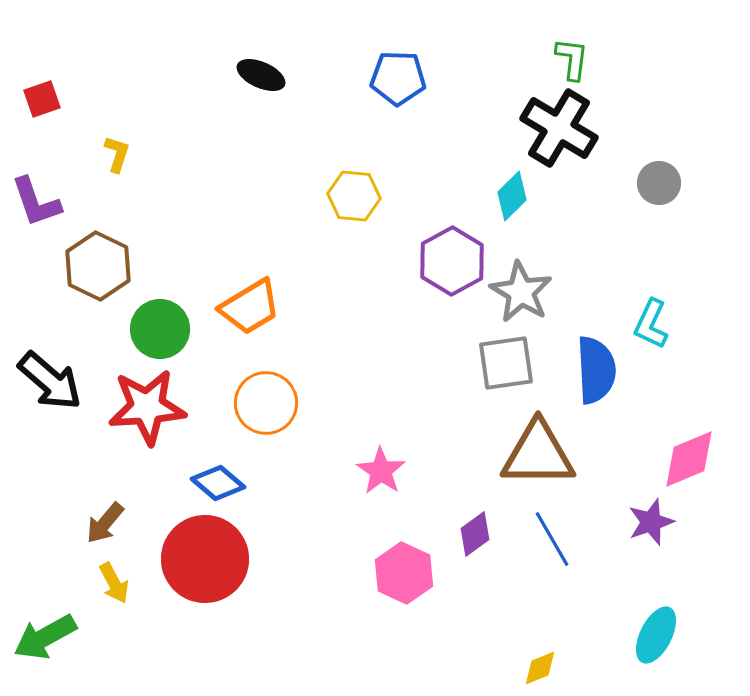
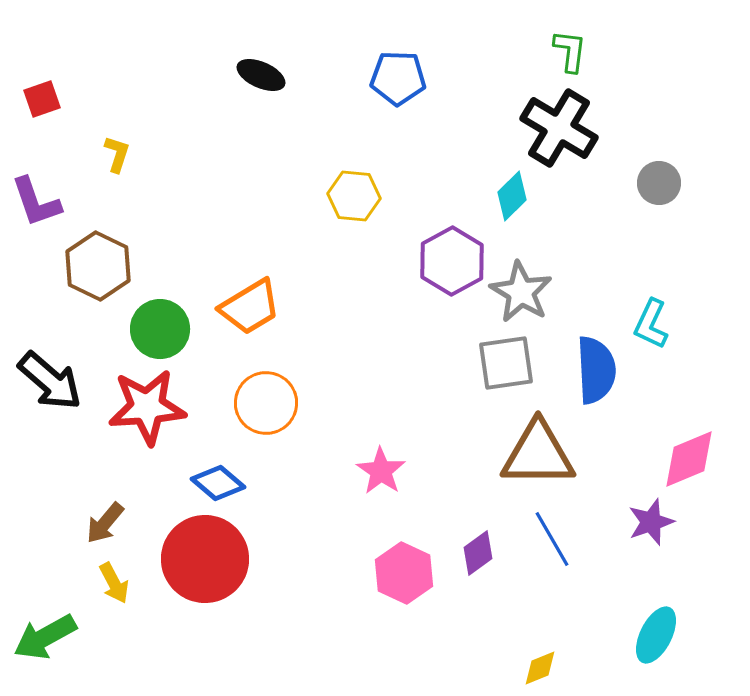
green L-shape: moved 2 px left, 8 px up
purple diamond: moved 3 px right, 19 px down
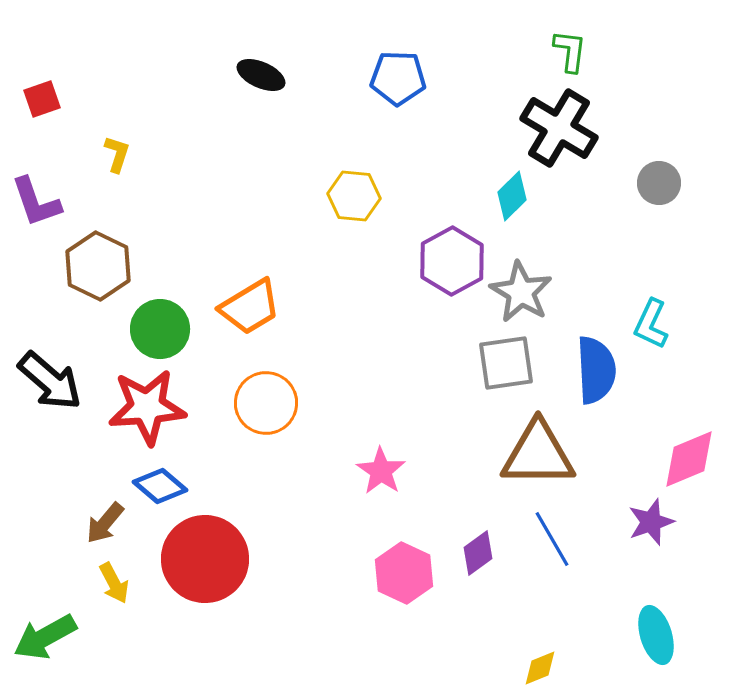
blue diamond: moved 58 px left, 3 px down
cyan ellipse: rotated 44 degrees counterclockwise
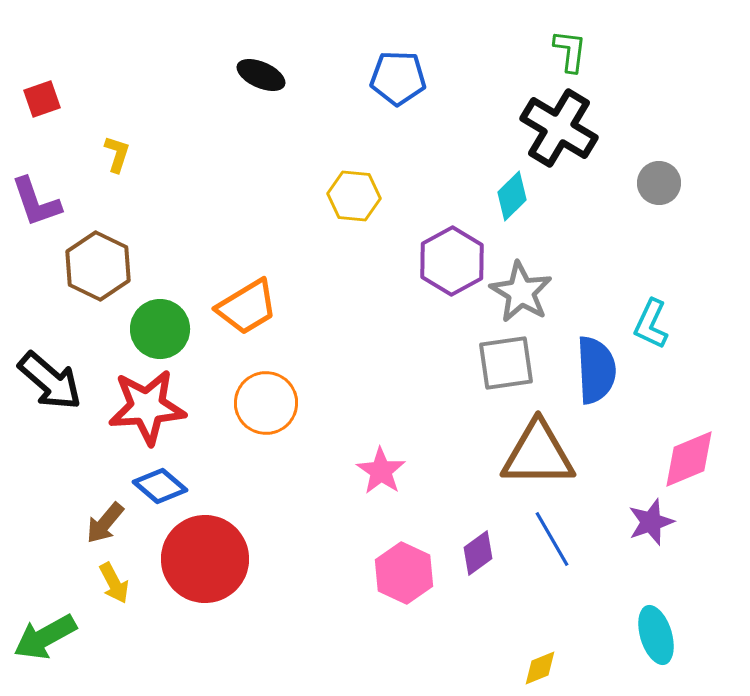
orange trapezoid: moved 3 px left
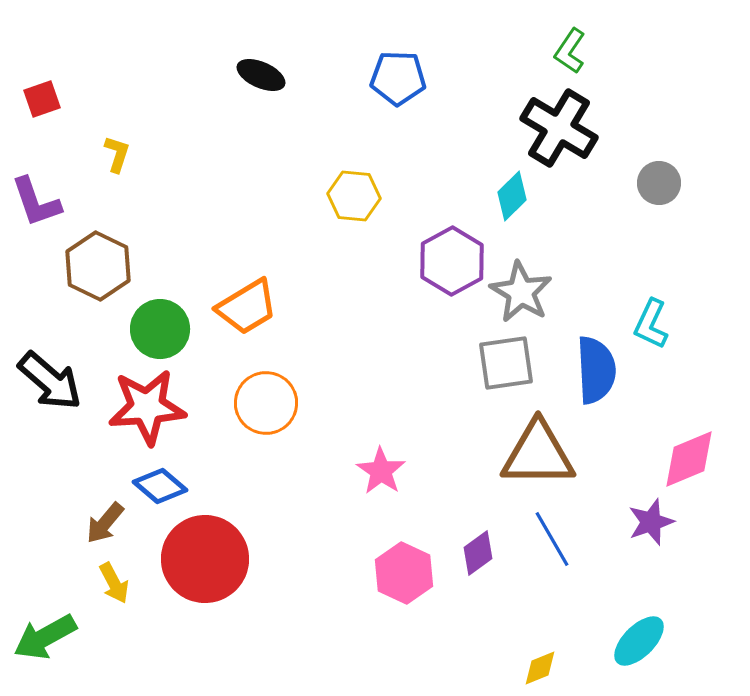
green L-shape: rotated 153 degrees counterclockwise
cyan ellipse: moved 17 px left, 6 px down; rotated 62 degrees clockwise
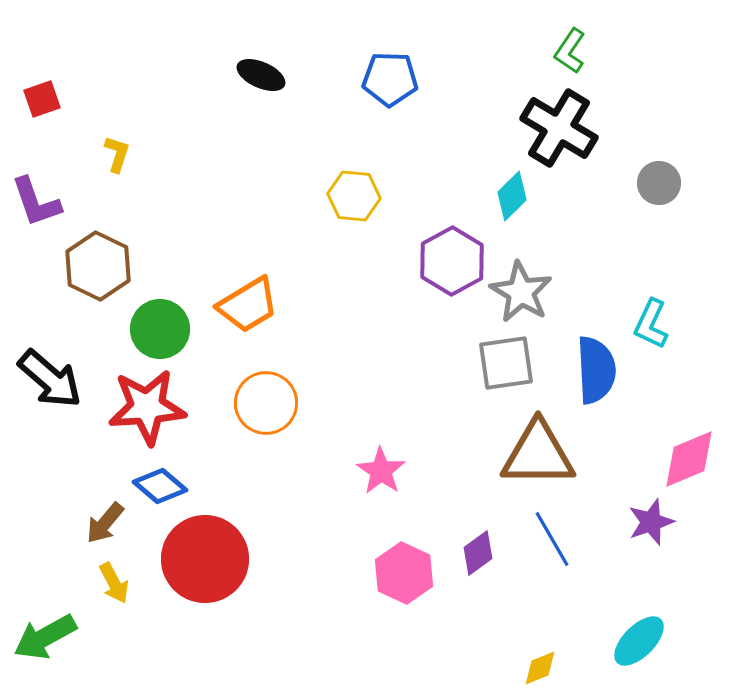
blue pentagon: moved 8 px left, 1 px down
orange trapezoid: moved 1 px right, 2 px up
black arrow: moved 2 px up
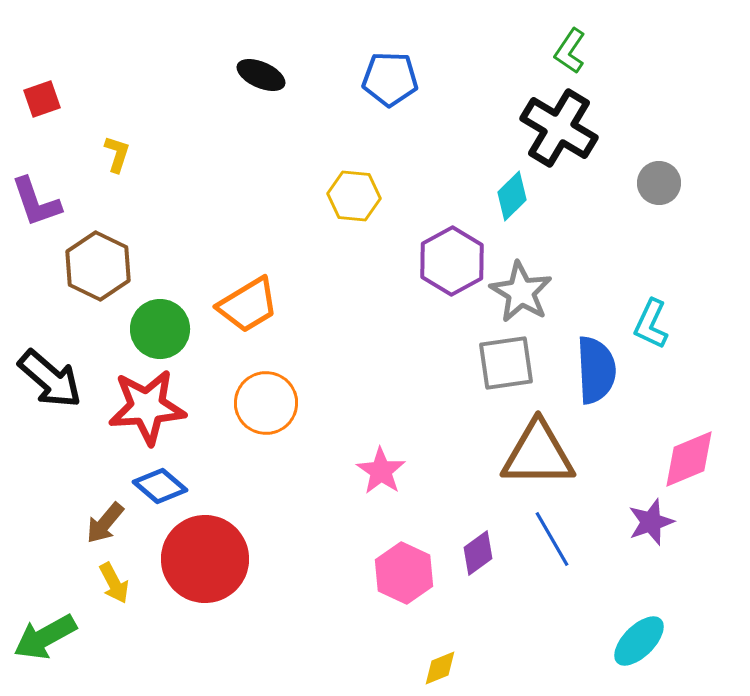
yellow diamond: moved 100 px left
